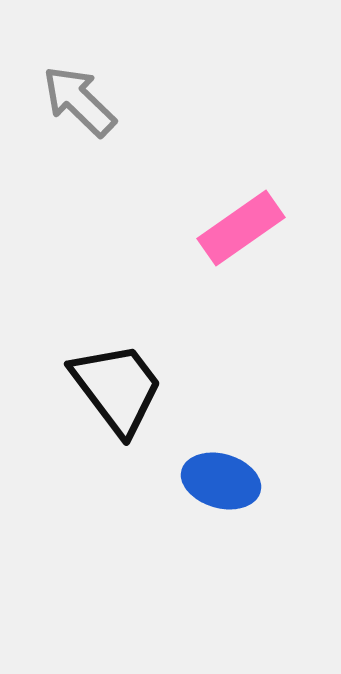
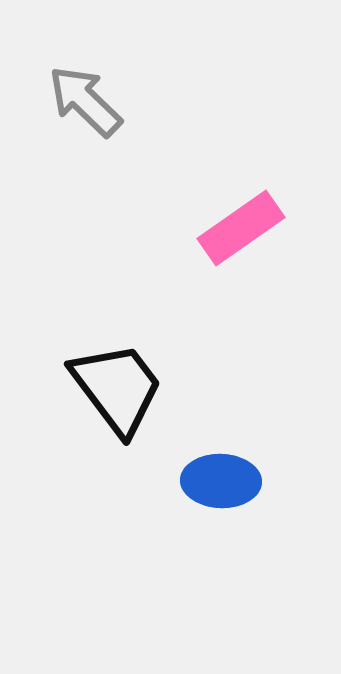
gray arrow: moved 6 px right
blue ellipse: rotated 14 degrees counterclockwise
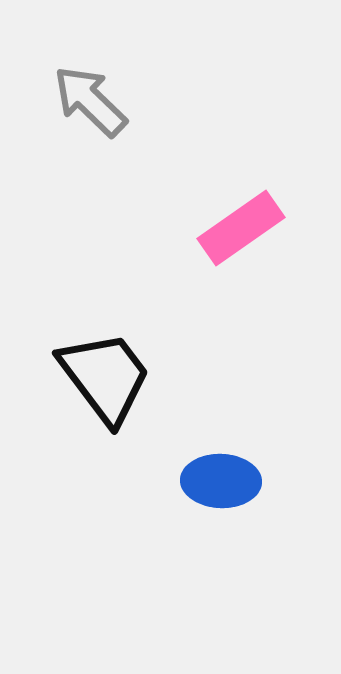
gray arrow: moved 5 px right
black trapezoid: moved 12 px left, 11 px up
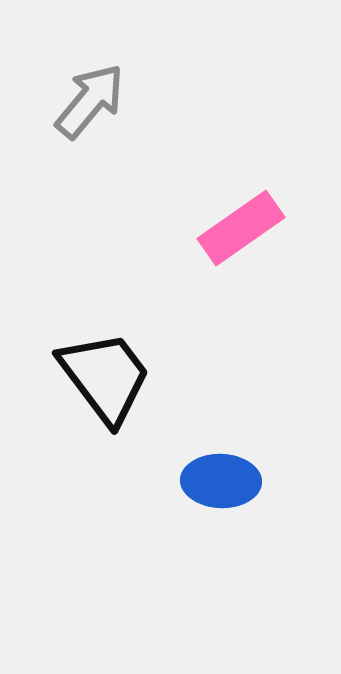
gray arrow: rotated 86 degrees clockwise
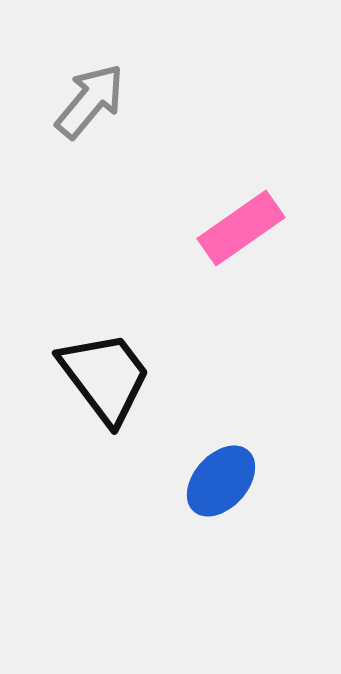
blue ellipse: rotated 50 degrees counterclockwise
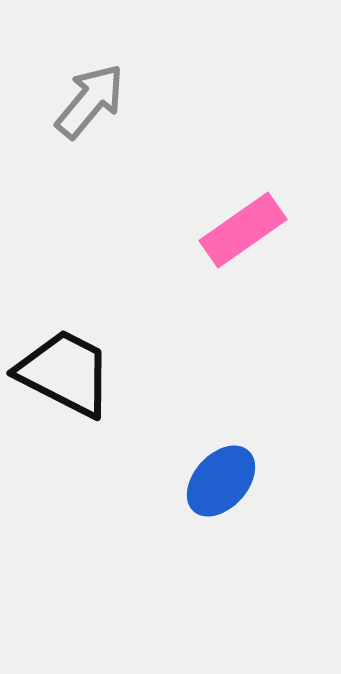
pink rectangle: moved 2 px right, 2 px down
black trapezoid: moved 40 px left, 4 px up; rotated 26 degrees counterclockwise
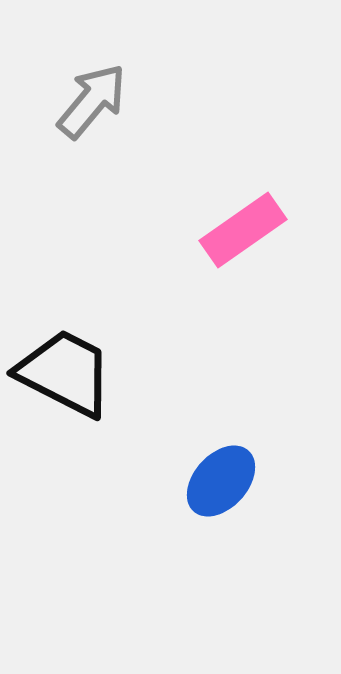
gray arrow: moved 2 px right
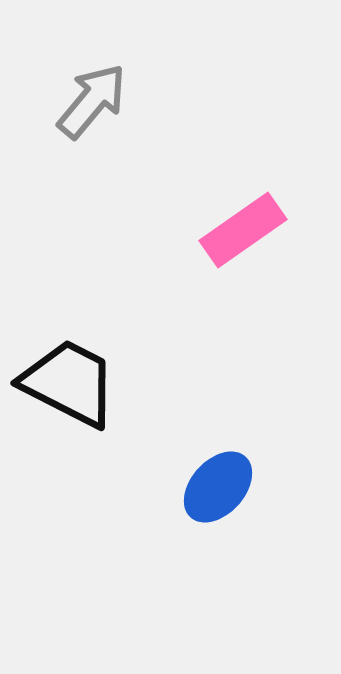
black trapezoid: moved 4 px right, 10 px down
blue ellipse: moved 3 px left, 6 px down
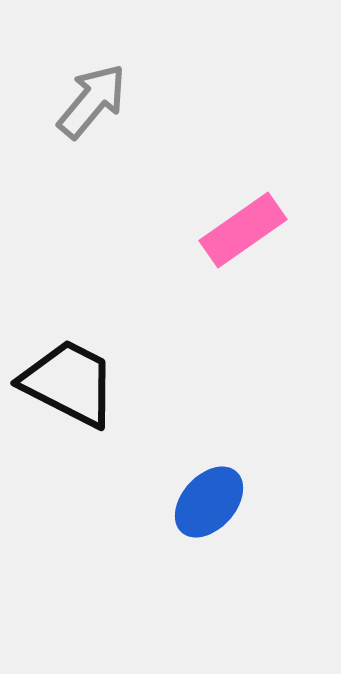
blue ellipse: moved 9 px left, 15 px down
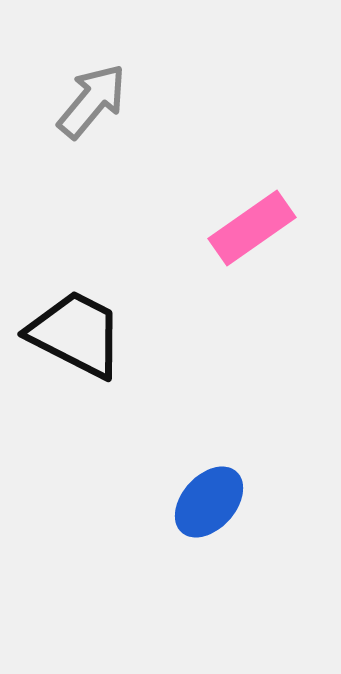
pink rectangle: moved 9 px right, 2 px up
black trapezoid: moved 7 px right, 49 px up
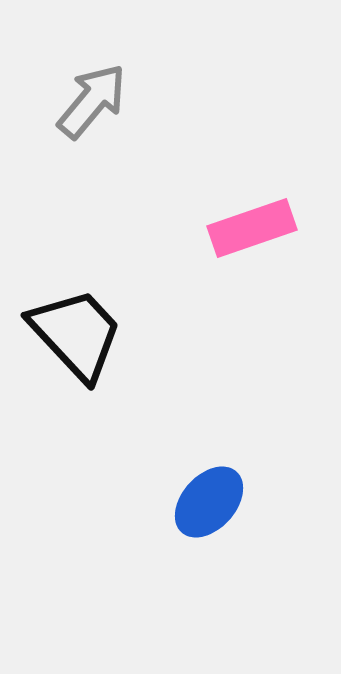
pink rectangle: rotated 16 degrees clockwise
black trapezoid: rotated 20 degrees clockwise
